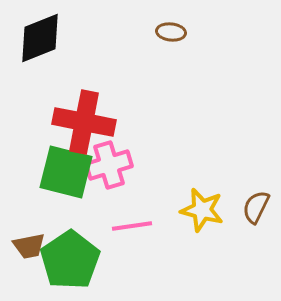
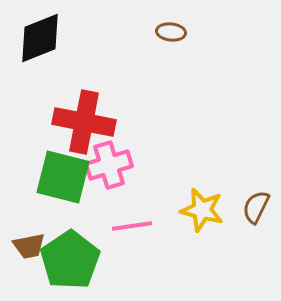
green square: moved 3 px left, 5 px down
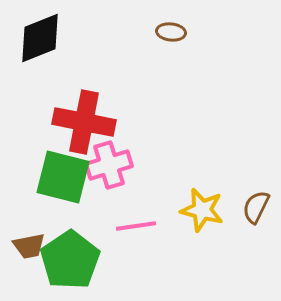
pink line: moved 4 px right
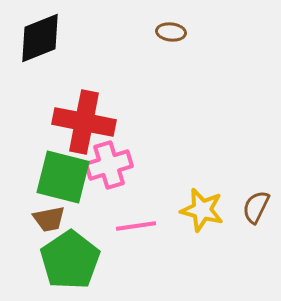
brown trapezoid: moved 20 px right, 27 px up
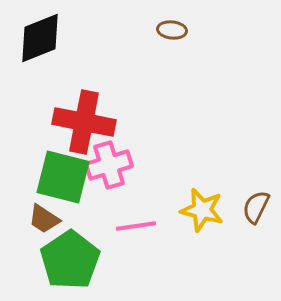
brown ellipse: moved 1 px right, 2 px up
brown trapezoid: moved 5 px left; rotated 44 degrees clockwise
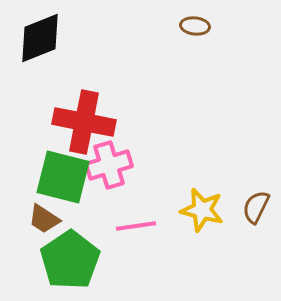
brown ellipse: moved 23 px right, 4 px up
